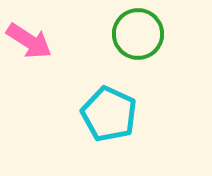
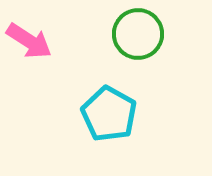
cyan pentagon: rotated 4 degrees clockwise
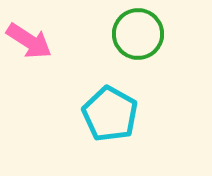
cyan pentagon: moved 1 px right
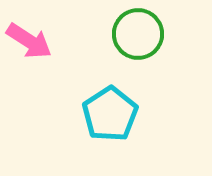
cyan pentagon: rotated 10 degrees clockwise
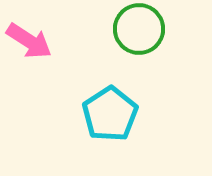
green circle: moved 1 px right, 5 px up
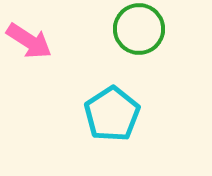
cyan pentagon: moved 2 px right
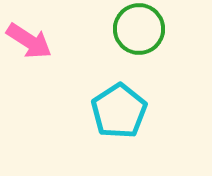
cyan pentagon: moved 7 px right, 3 px up
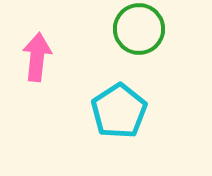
pink arrow: moved 8 px right, 16 px down; rotated 117 degrees counterclockwise
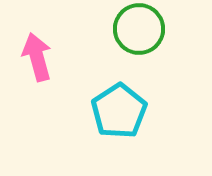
pink arrow: rotated 21 degrees counterclockwise
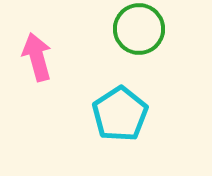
cyan pentagon: moved 1 px right, 3 px down
